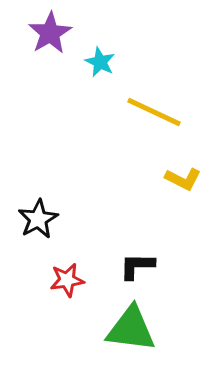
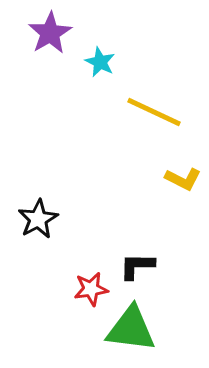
red star: moved 24 px right, 9 px down
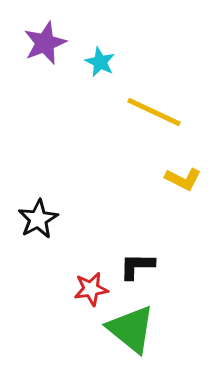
purple star: moved 5 px left, 10 px down; rotated 9 degrees clockwise
green triangle: rotated 32 degrees clockwise
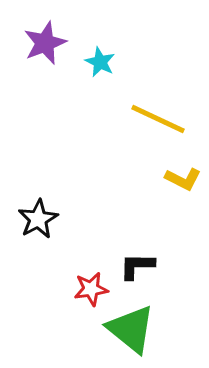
yellow line: moved 4 px right, 7 px down
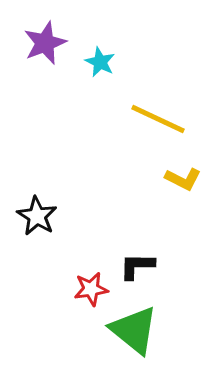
black star: moved 1 px left, 3 px up; rotated 12 degrees counterclockwise
green triangle: moved 3 px right, 1 px down
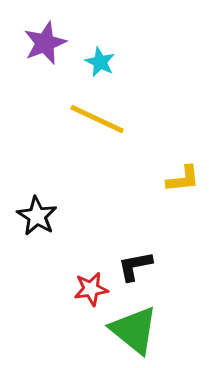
yellow line: moved 61 px left
yellow L-shape: rotated 33 degrees counterclockwise
black L-shape: moved 2 px left; rotated 12 degrees counterclockwise
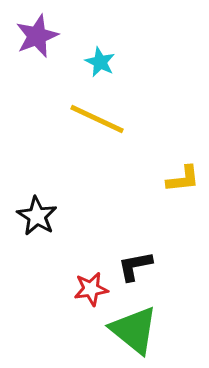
purple star: moved 8 px left, 7 px up
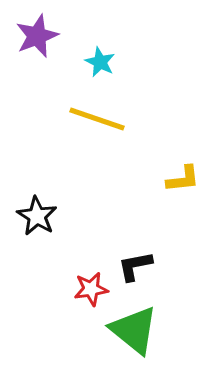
yellow line: rotated 6 degrees counterclockwise
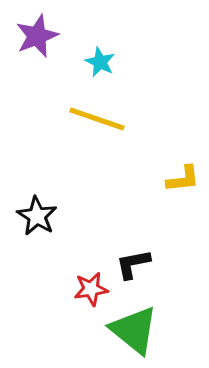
black L-shape: moved 2 px left, 2 px up
